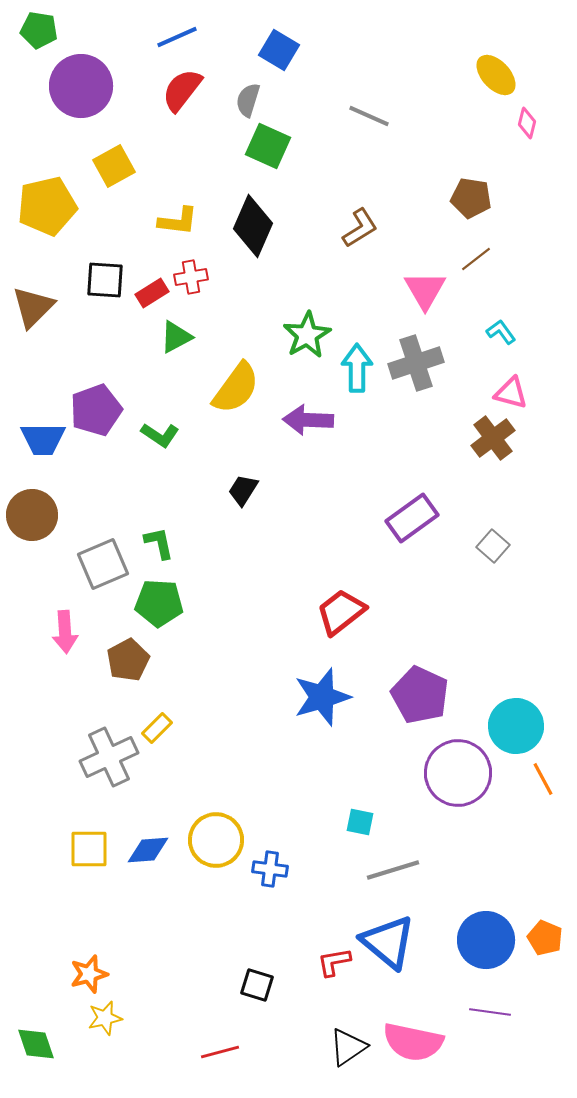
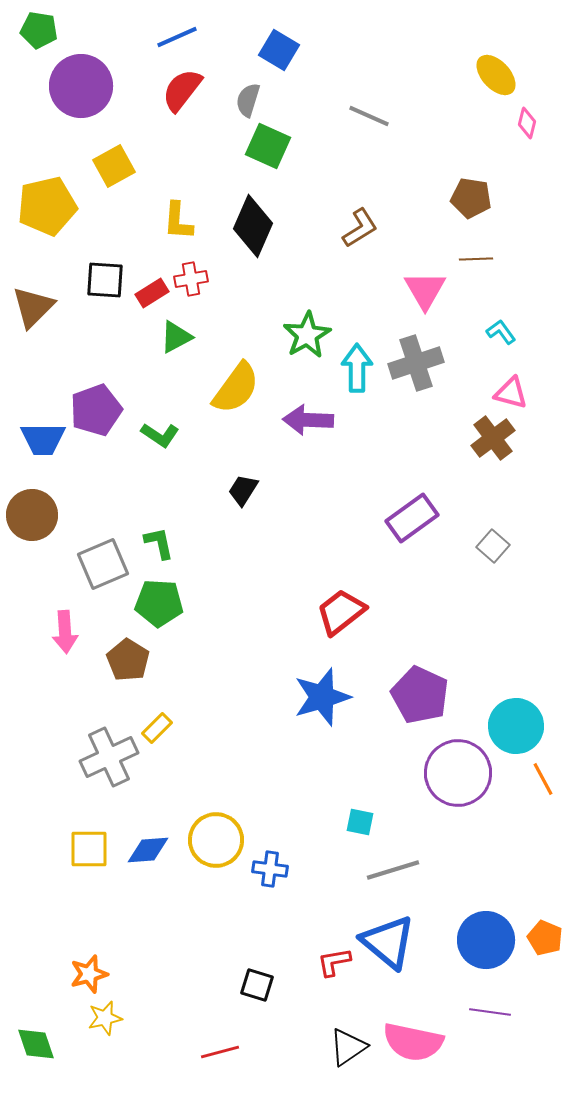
yellow L-shape at (178, 221): rotated 87 degrees clockwise
brown line at (476, 259): rotated 36 degrees clockwise
red cross at (191, 277): moved 2 px down
brown pentagon at (128, 660): rotated 12 degrees counterclockwise
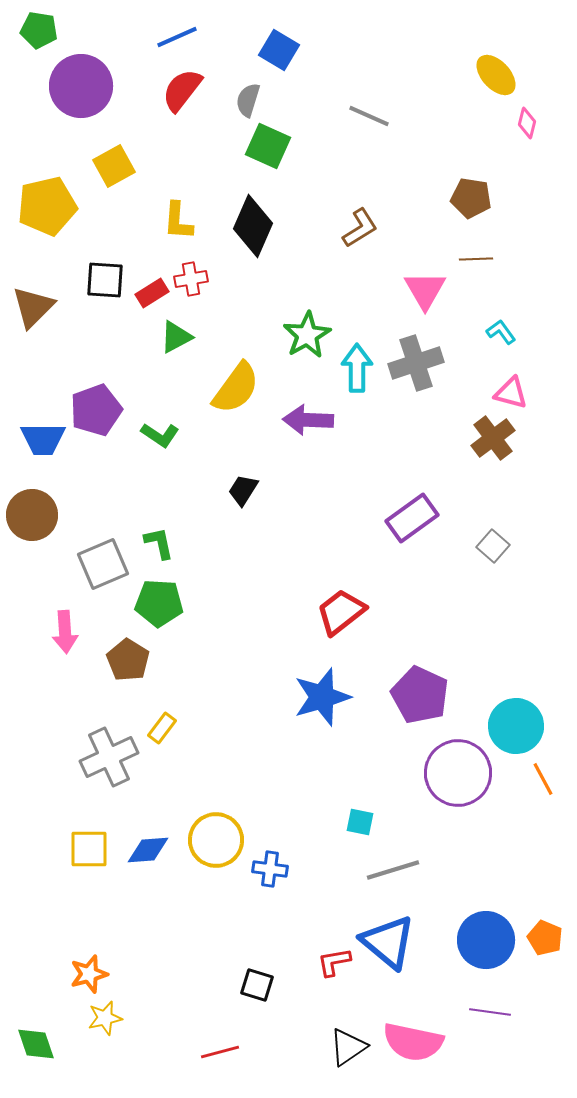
yellow rectangle at (157, 728): moved 5 px right; rotated 8 degrees counterclockwise
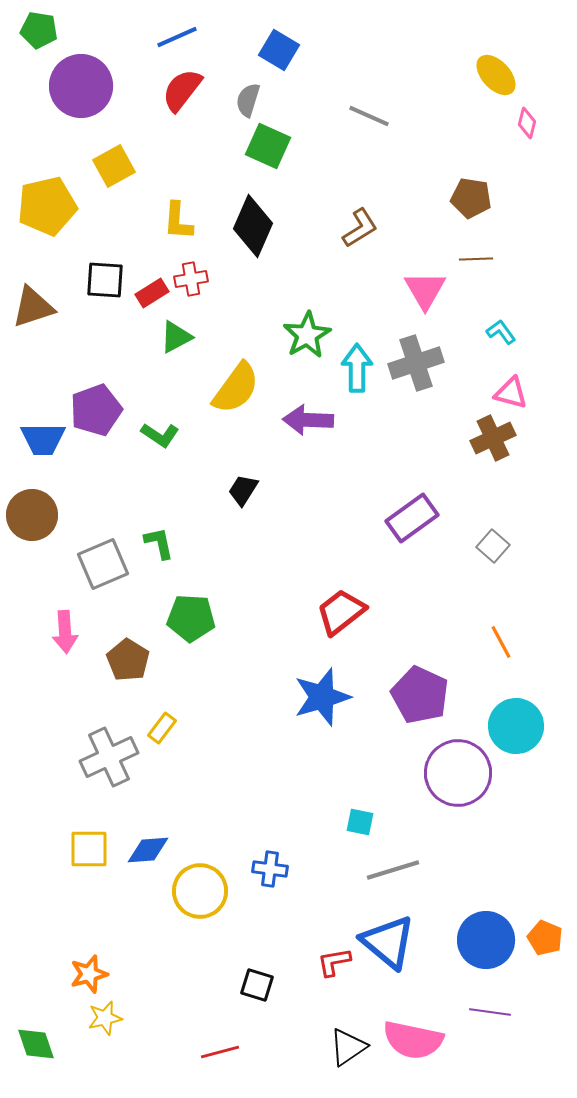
brown triangle at (33, 307): rotated 27 degrees clockwise
brown cross at (493, 438): rotated 12 degrees clockwise
green pentagon at (159, 603): moved 32 px right, 15 px down
orange line at (543, 779): moved 42 px left, 137 px up
yellow circle at (216, 840): moved 16 px left, 51 px down
pink semicircle at (413, 1042): moved 2 px up
